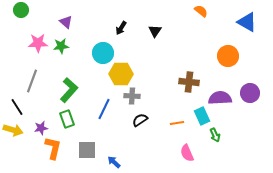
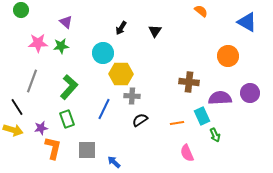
green L-shape: moved 3 px up
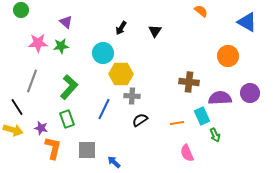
purple star: rotated 24 degrees clockwise
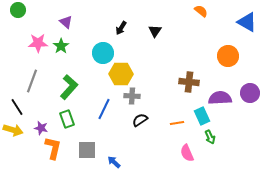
green circle: moved 3 px left
green star: rotated 28 degrees counterclockwise
green arrow: moved 5 px left, 2 px down
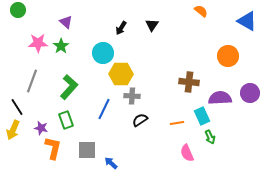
blue triangle: moved 1 px up
black triangle: moved 3 px left, 6 px up
green rectangle: moved 1 px left, 1 px down
yellow arrow: rotated 96 degrees clockwise
blue arrow: moved 3 px left, 1 px down
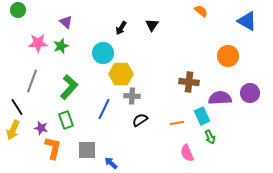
green star: rotated 14 degrees clockwise
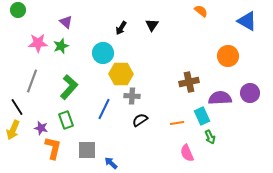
brown cross: rotated 18 degrees counterclockwise
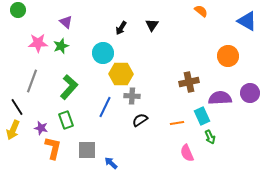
blue line: moved 1 px right, 2 px up
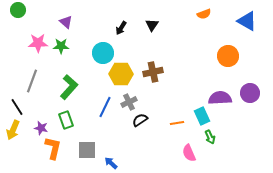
orange semicircle: moved 3 px right, 3 px down; rotated 120 degrees clockwise
green star: rotated 21 degrees clockwise
brown cross: moved 36 px left, 10 px up
gray cross: moved 3 px left, 6 px down; rotated 28 degrees counterclockwise
pink semicircle: moved 2 px right
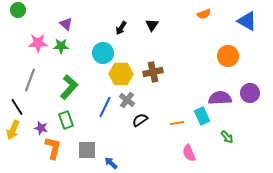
purple triangle: moved 2 px down
gray line: moved 2 px left, 1 px up
gray cross: moved 2 px left, 2 px up; rotated 28 degrees counterclockwise
green arrow: moved 17 px right; rotated 16 degrees counterclockwise
